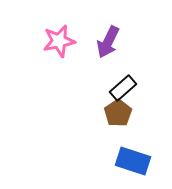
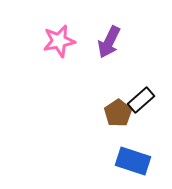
purple arrow: moved 1 px right
black rectangle: moved 18 px right, 12 px down
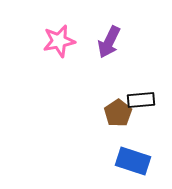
black rectangle: rotated 36 degrees clockwise
